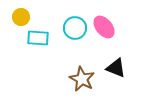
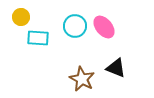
cyan circle: moved 2 px up
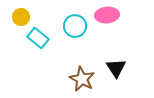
pink ellipse: moved 3 px right, 12 px up; rotated 55 degrees counterclockwise
cyan rectangle: rotated 35 degrees clockwise
black triangle: rotated 35 degrees clockwise
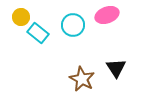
pink ellipse: rotated 15 degrees counterclockwise
cyan circle: moved 2 px left, 1 px up
cyan rectangle: moved 5 px up
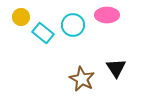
pink ellipse: rotated 20 degrees clockwise
cyan rectangle: moved 5 px right
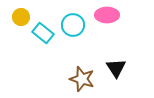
brown star: rotated 10 degrees counterclockwise
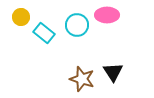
cyan circle: moved 4 px right
cyan rectangle: moved 1 px right
black triangle: moved 3 px left, 4 px down
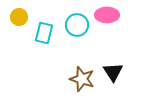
yellow circle: moved 2 px left
cyan rectangle: rotated 65 degrees clockwise
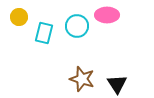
cyan circle: moved 1 px down
black triangle: moved 4 px right, 12 px down
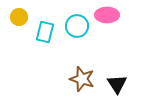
cyan rectangle: moved 1 px right, 1 px up
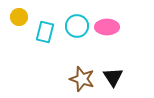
pink ellipse: moved 12 px down
black triangle: moved 4 px left, 7 px up
